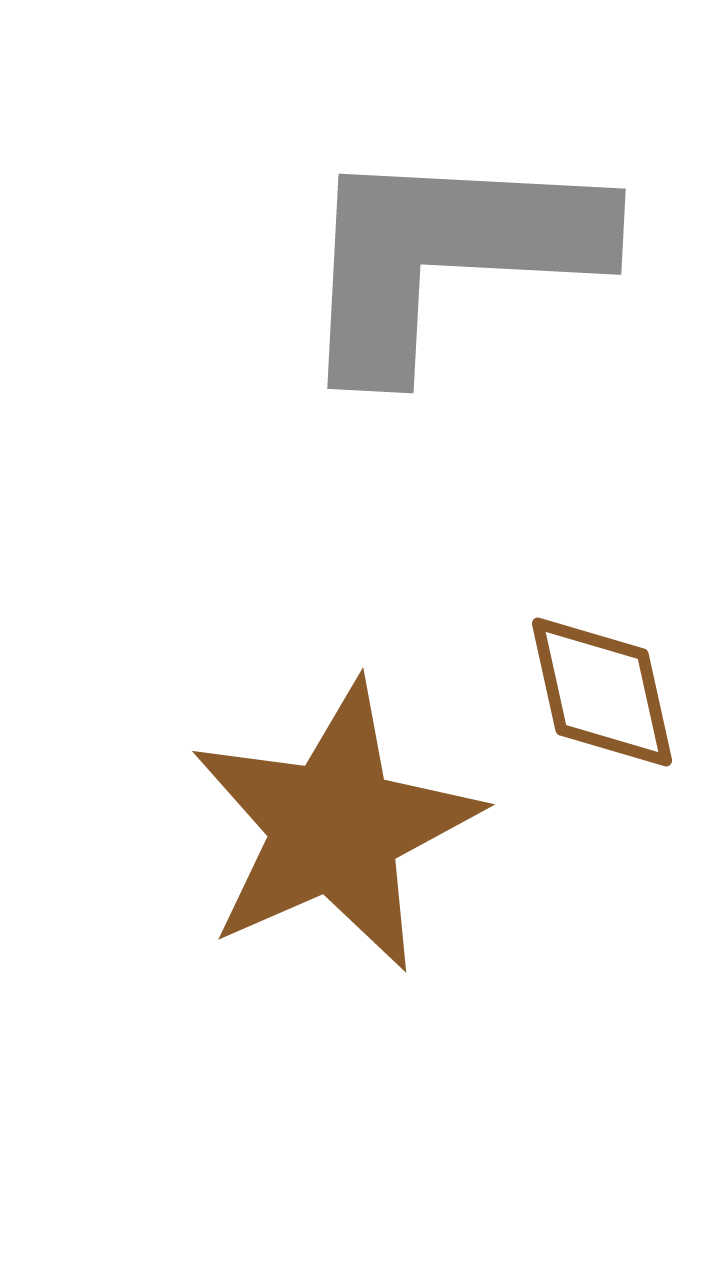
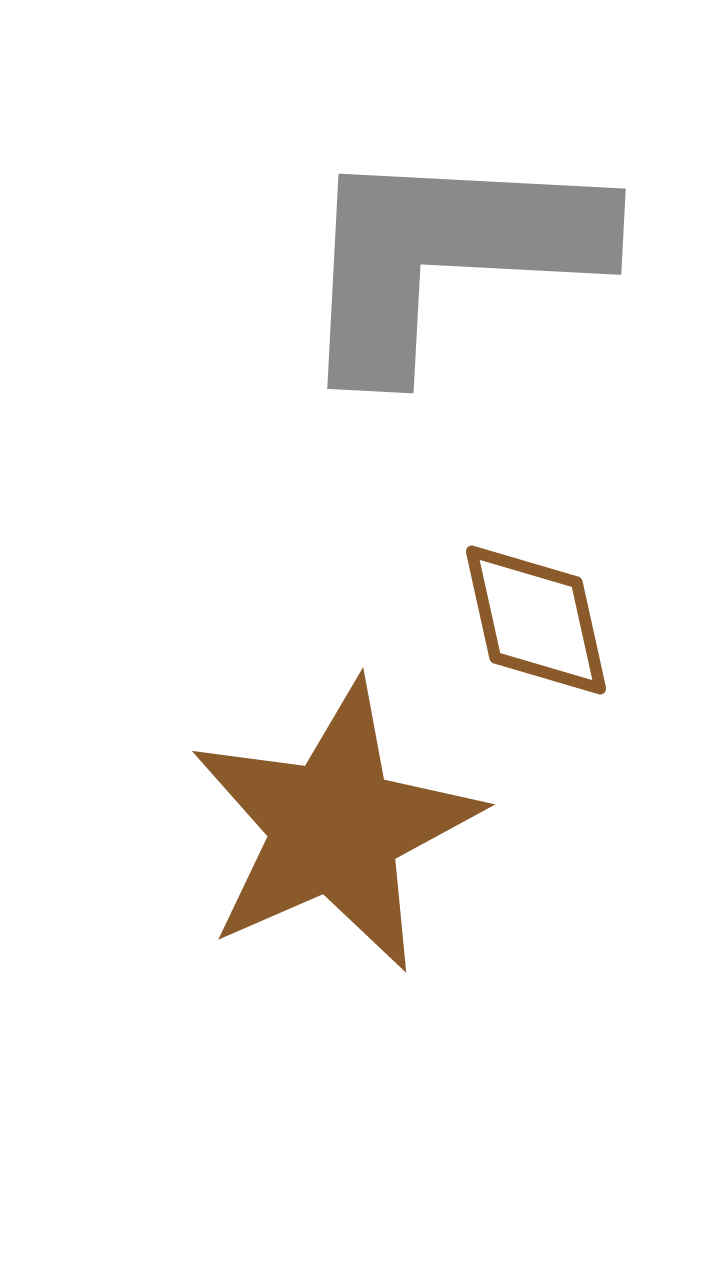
brown diamond: moved 66 px left, 72 px up
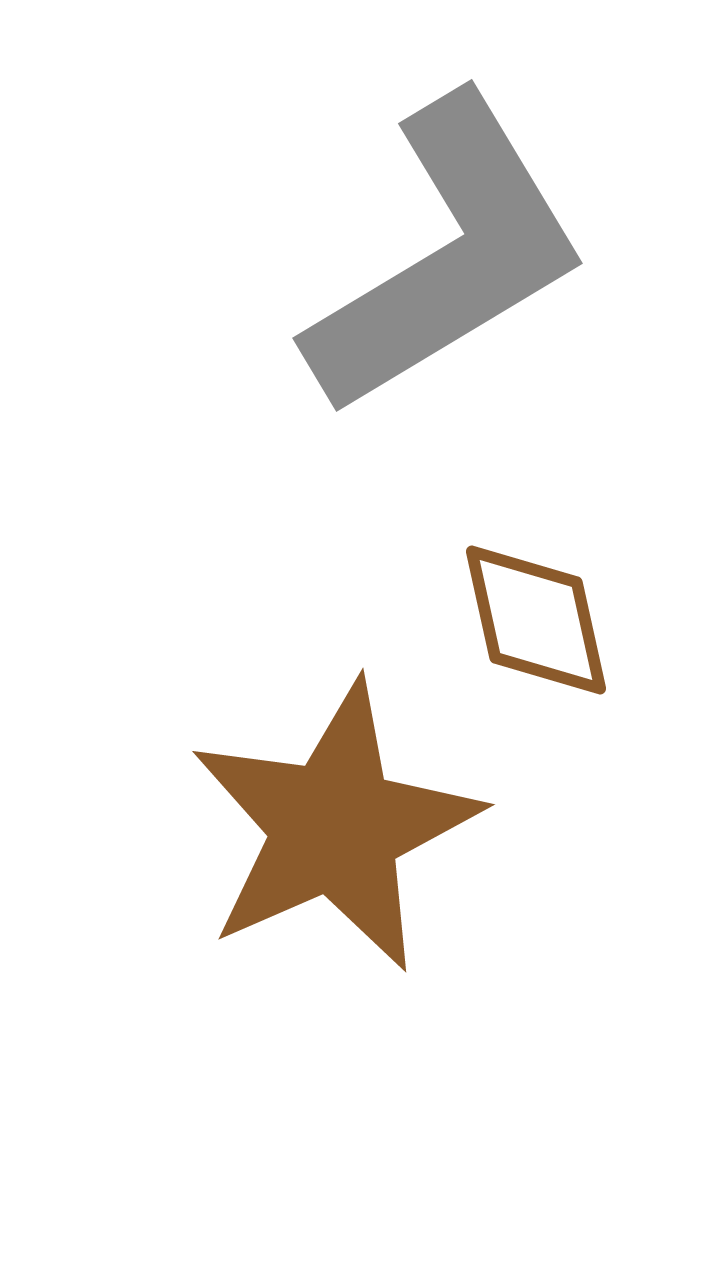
gray L-shape: rotated 146 degrees clockwise
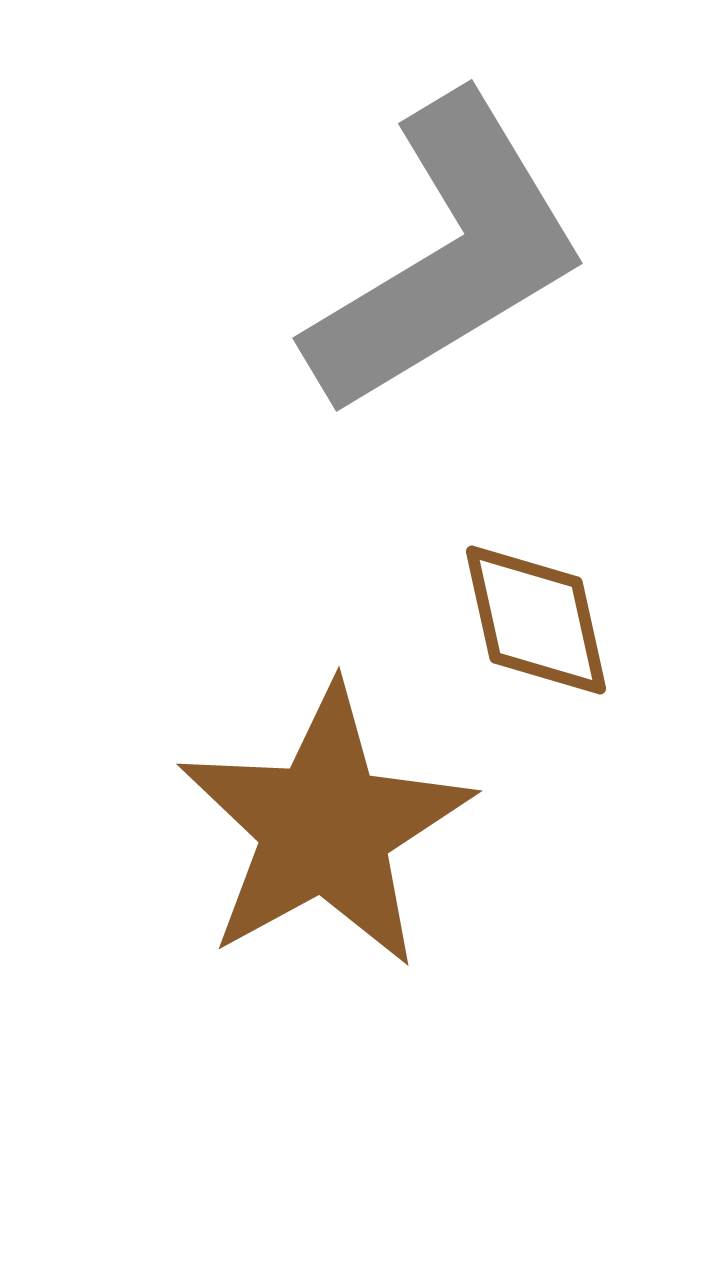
brown star: moved 10 px left; rotated 5 degrees counterclockwise
